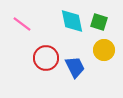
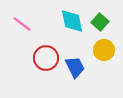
green square: moved 1 px right; rotated 24 degrees clockwise
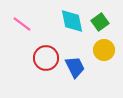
green square: rotated 12 degrees clockwise
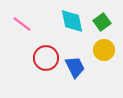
green square: moved 2 px right
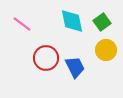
yellow circle: moved 2 px right
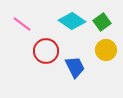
cyan diamond: rotated 44 degrees counterclockwise
red circle: moved 7 px up
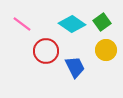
cyan diamond: moved 3 px down
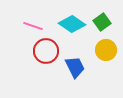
pink line: moved 11 px right, 2 px down; rotated 18 degrees counterclockwise
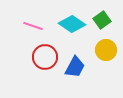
green square: moved 2 px up
red circle: moved 1 px left, 6 px down
blue trapezoid: rotated 55 degrees clockwise
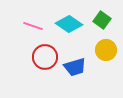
green square: rotated 18 degrees counterclockwise
cyan diamond: moved 3 px left
blue trapezoid: rotated 45 degrees clockwise
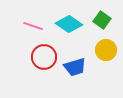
red circle: moved 1 px left
